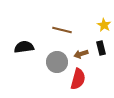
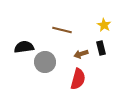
gray circle: moved 12 px left
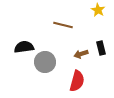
yellow star: moved 6 px left, 15 px up
brown line: moved 1 px right, 5 px up
red semicircle: moved 1 px left, 2 px down
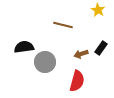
black rectangle: rotated 48 degrees clockwise
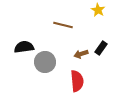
red semicircle: rotated 20 degrees counterclockwise
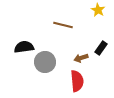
brown arrow: moved 4 px down
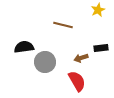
yellow star: rotated 16 degrees clockwise
black rectangle: rotated 48 degrees clockwise
red semicircle: rotated 25 degrees counterclockwise
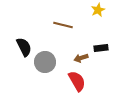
black semicircle: rotated 72 degrees clockwise
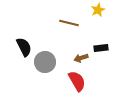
brown line: moved 6 px right, 2 px up
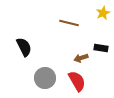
yellow star: moved 5 px right, 3 px down
black rectangle: rotated 16 degrees clockwise
gray circle: moved 16 px down
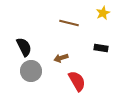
brown arrow: moved 20 px left
gray circle: moved 14 px left, 7 px up
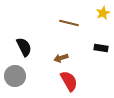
gray circle: moved 16 px left, 5 px down
red semicircle: moved 8 px left
